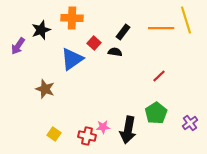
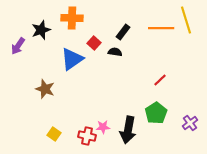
red line: moved 1 px right, 4 px down
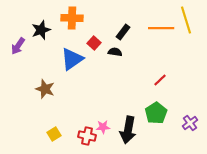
yellow square: rotated 24 degrees clockwise
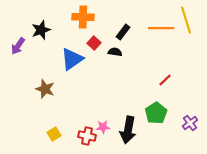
orange cross: moved 11 px right, 1 px up
red line: moved 5 px right
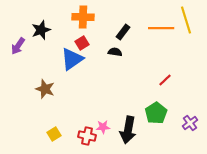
red square: moved 12 px left; rotated 16 degrees clockwise
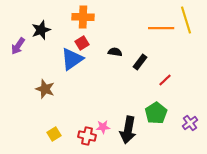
black rectangle: moved 17 px right, 30 px down
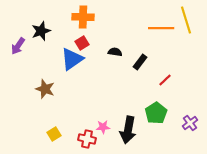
black star: moved 1 px down
red cross: moved 3 px down
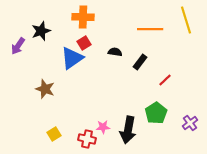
orange line: moved 11 px left, 1 px down
red square: moved 2 px right
blue triangle: moved 1 px up
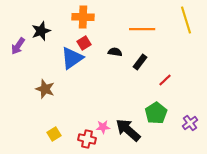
orange line: moved 8 px left
black arrow: rotated 120 degrees clockwise
